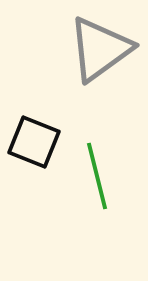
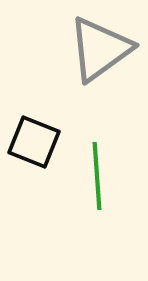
green line: rotated 10 degrees clockwise
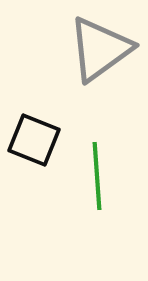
black square: moved 2 px up
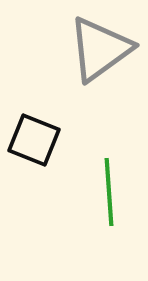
green line: moved 12 px right, 16 px down
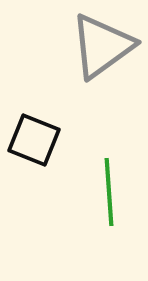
gray triangle: moved 2 px right, 3 px up
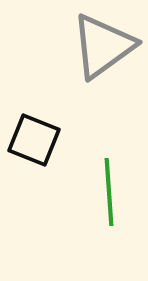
gray triangle: moved 1 px right
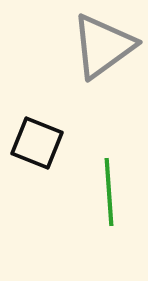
black square: moved 3 px right, 3 px down
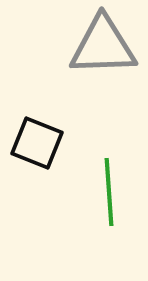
gray triangle: rotated 34 degrees clockwise
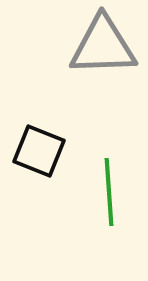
black square: moved 2 px right, 8 px down
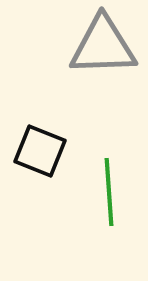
black square: moved 1 px right
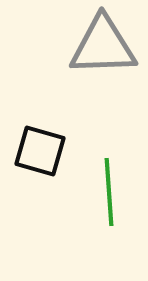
black square: rotated 6 degrees counterclockwise
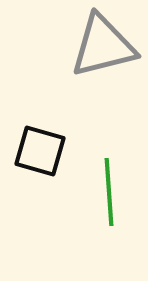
gray triangle: rotated 12 degrees counterclockwise
